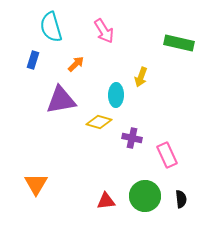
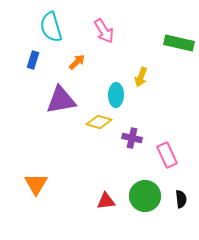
orange arrow: moved 1 px right, 2 px up
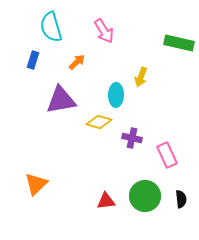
orange triangle: rotated 15 degrees clockwise
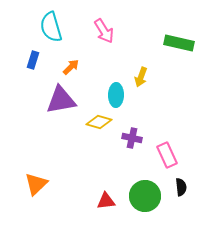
orange arrow: moved 6 px left, 5 px down
black semicircle: moved 12 px up
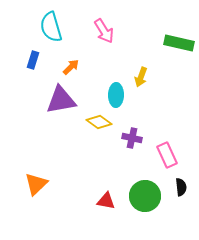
yellow diamond: rotated 20 degrees clockwise
red triangle: rotated 18 degrees clockwise
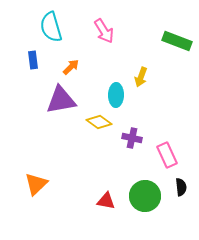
green rectangle: moved 2 px left, 2 px up; rotated 8 degrees clockwise
blue rectangle: rotated 24 degrees counterclockwise
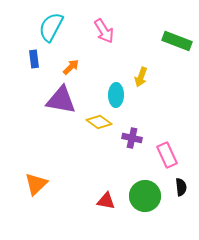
cyan semicircle: rotated 44 degrees clockwise
blue rectangle: moved 1 px right, 1 px up
purple triangle: rotated 20 degrees clockwise
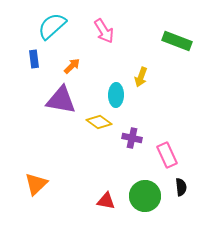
cyan semicircle: moved 1 px right, 1 px up; rotated 20 degrees clockwise
orange arrow: moved 1 px right, 1 px up
